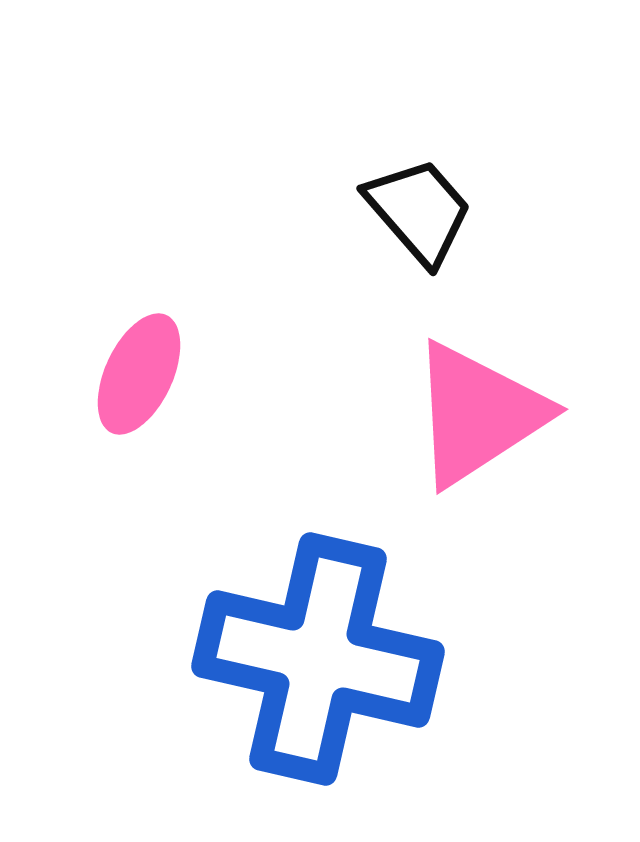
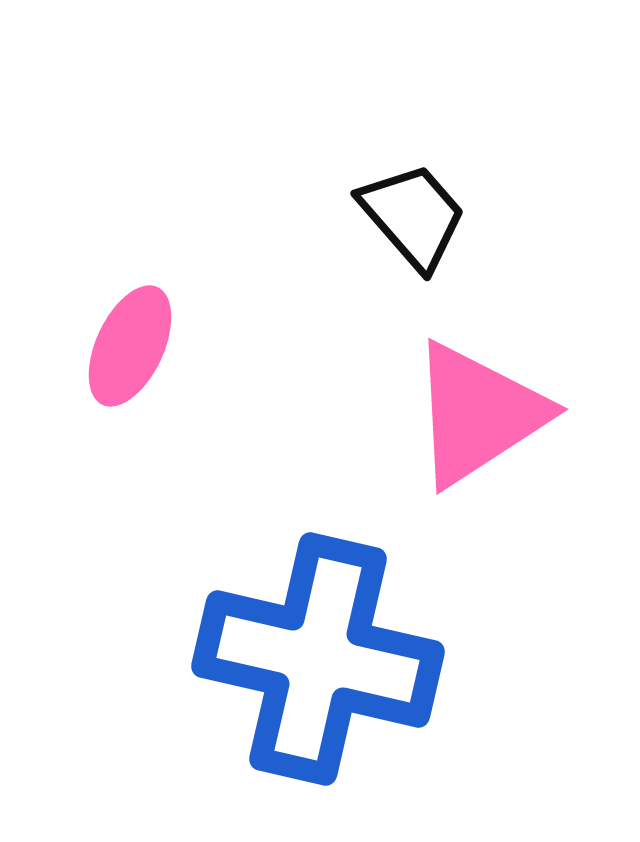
black trapezoid: moved 6 px left, 5 px down
pink ellipse: moved 9 px left, 28 px up
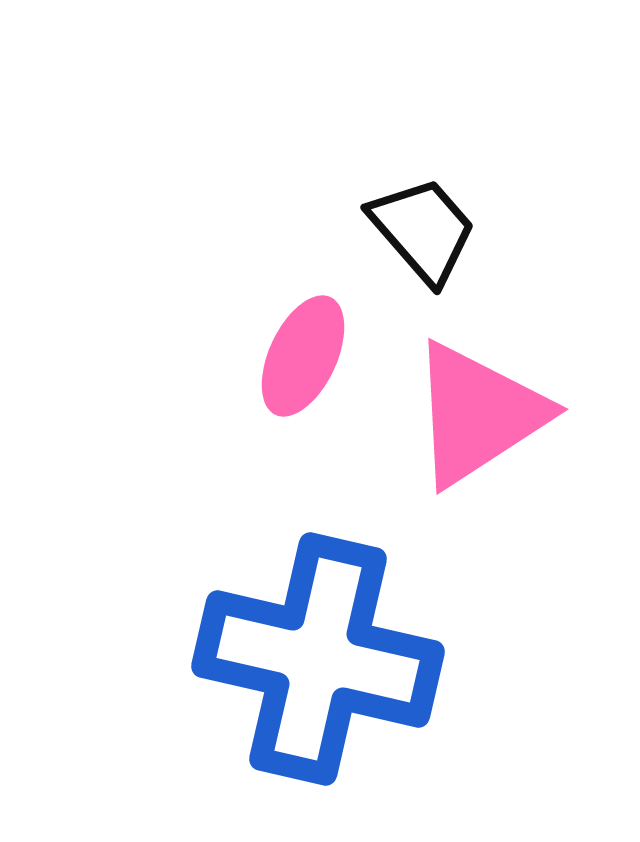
black trapezoid: moved 10 px right, 14 px down
pink ellipse: moved 173 px right, 10 px down
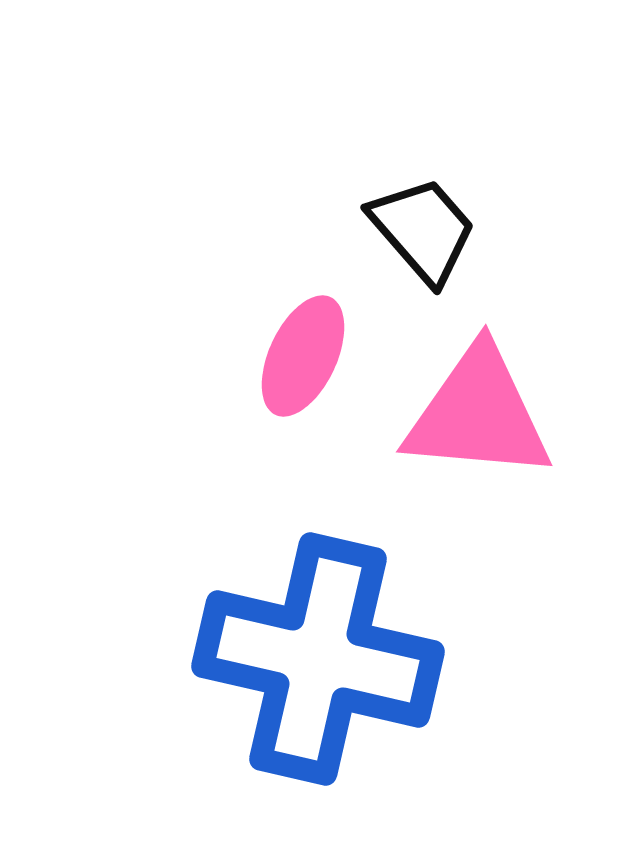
pink triangle: rotated 38 degrees clockwise
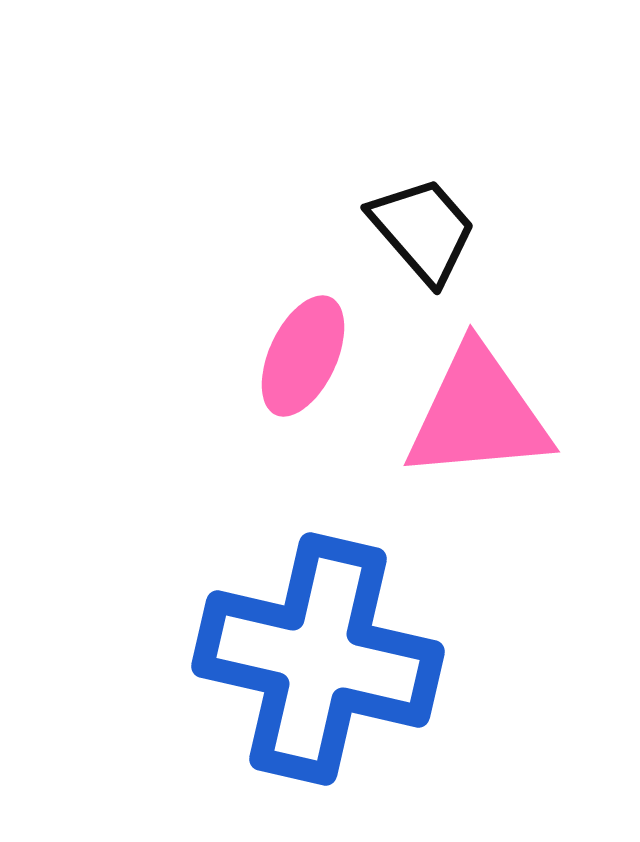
pink triangle: rotated 10 degrees counterclockwise
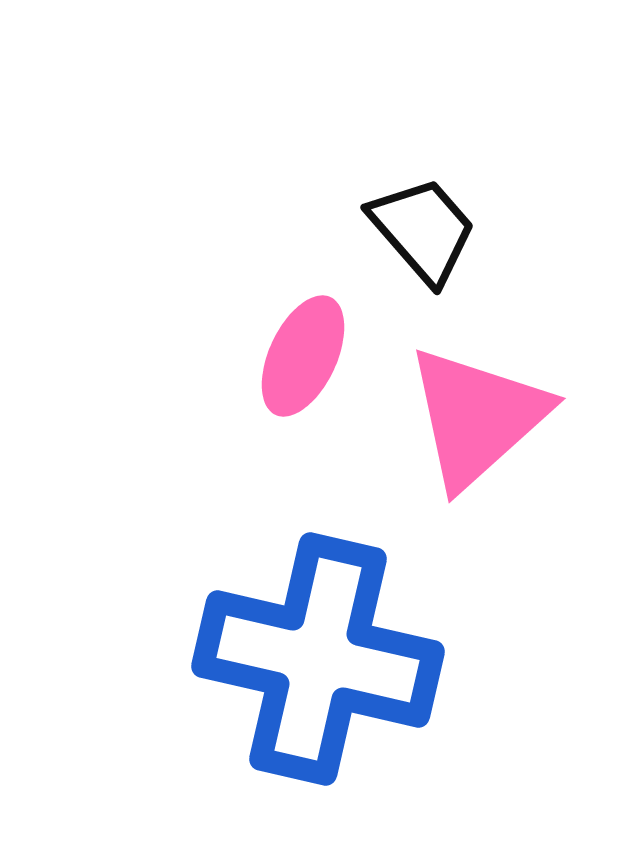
pink triangle: moved 1 px left, 3 px down; rotated 37 degrees counterclockwise
